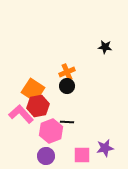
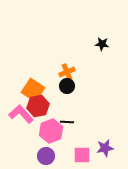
black star: moved 3 px left, 3 px up
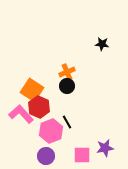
orange square: moved 1 px left
red hexagon: moved 1 px right, 1 px down; rotated 25 degrees counterclockwise
black line: rotated 56 degrees clockwise
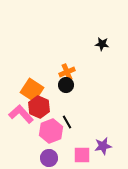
black circle: moved 1 px left, 1 px up
purple star: moved 2 px left, 2 px up
purple circle: moved 3 px right, 2 px down
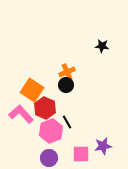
black star: moved 2 px down
red hexagon: moved 6 px right, 1 px down
pink square: moved 1 px left, 1 px up
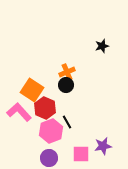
black star: rotated 24 degrees counterclockwise
pink L-shape: moved 2 px left, 2 px up
